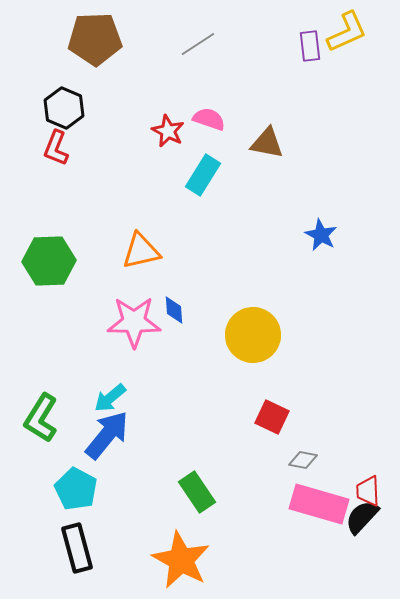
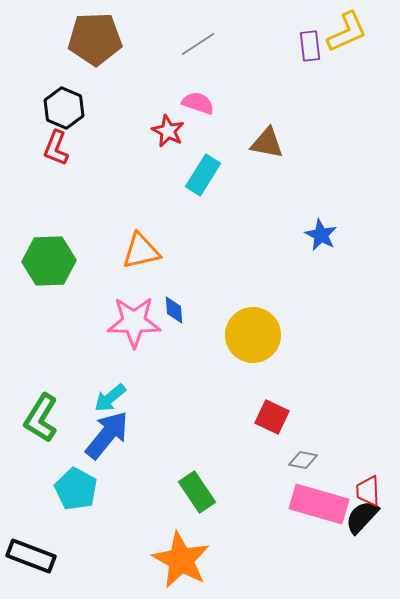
pink semicircle: moved 11 px left, 16 px up
black rectangle: moved 46 px left, 8 px down; rotated 54 degrees counterclockwise
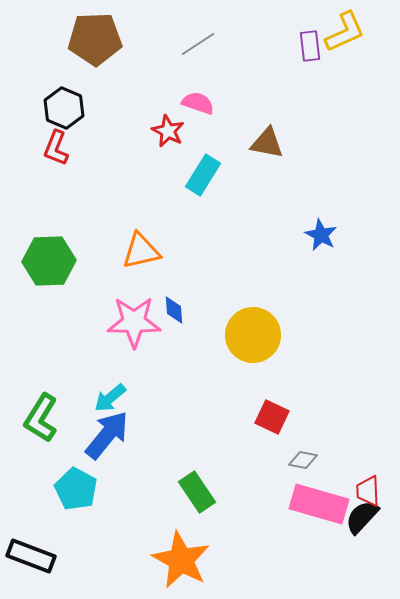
yellow L-shape: moved 2 px left
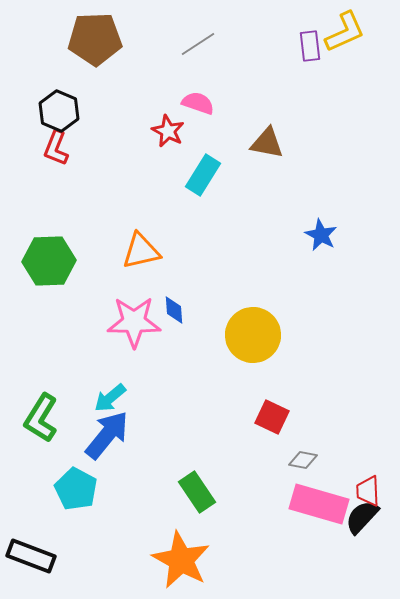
black hexagon: moved 5 px left, 3 px down
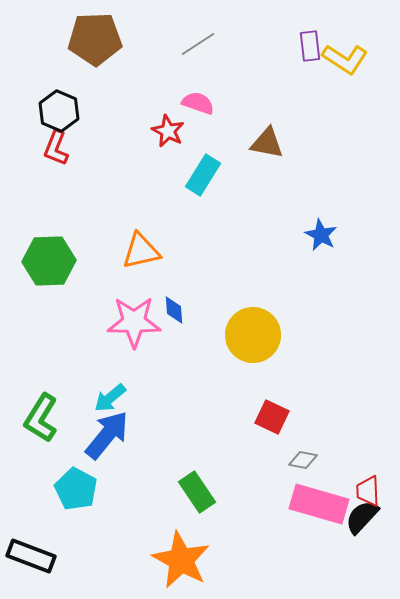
yellow L-shape: moved 27 px down; rotated 57 degrees clockwise
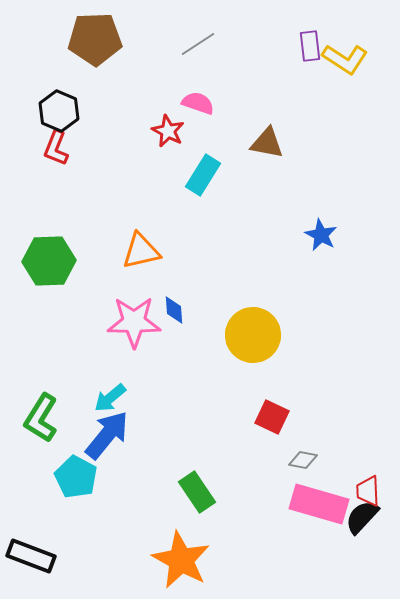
cyan pentagon: moved 12 px up
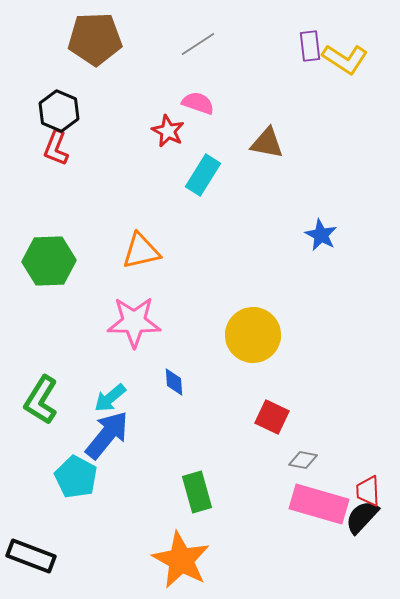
blue diamond: moved 72 px down
green L-shape: moved 18 px up
green rectangle: rotated 18 degrees clockwise
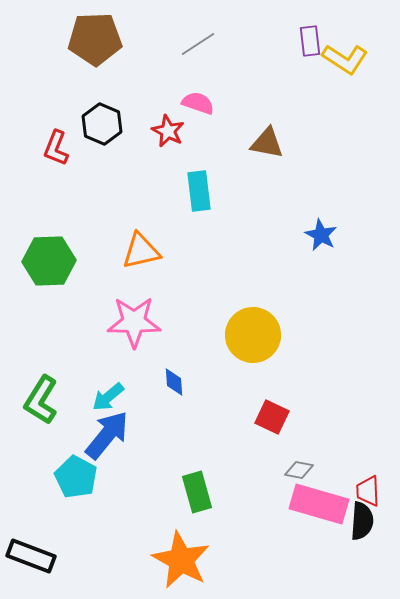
purple rectangle: moved 5 px up
black hexagon: moved 43 px right, 13 px down
cyan rectangle: moved 4 px left, 16 px down; rotated 39 degrees counterclockwise
cyan arrow: moved 2 px left, 1 px up
gray diamond: moved 4 px left, 10 px down
black semicircle: moved 4 px down; rotated 141 degrees clockwise
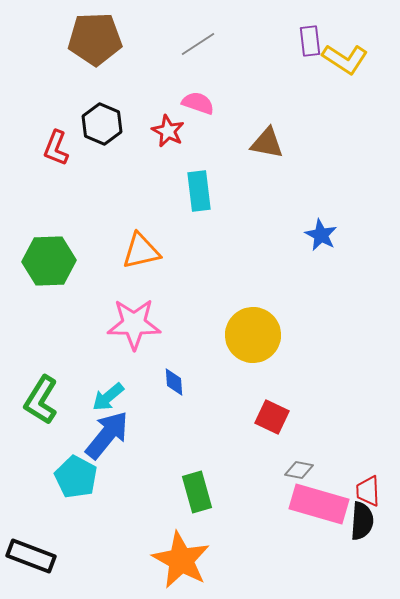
pink star: moved 2 px down
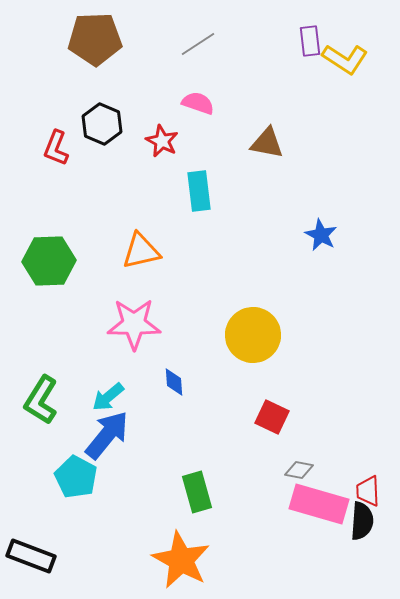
red star: moved 6 px left, 10 px down
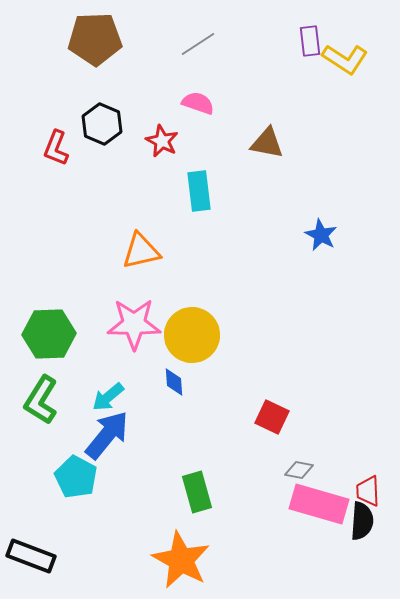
green hexagon: moved 73 px down
yellow circle: moved 61 px left
